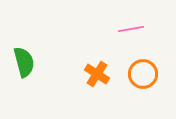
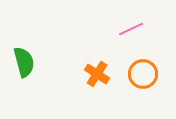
pink line: rotated 15 degrees counterclockwise
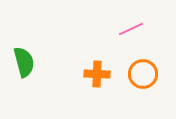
orange cross: rotated 30 degrees counterclockwise
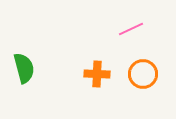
green semicircle: moved 6 px down
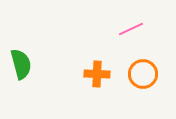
green semicircle: moved 3 px left, 4 px up
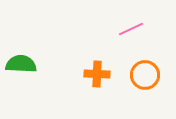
green semicircle: rotated 72 degrees counterclockwise
orange circle: moved 2 px right, 1 px down
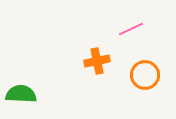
green semicircle: moved 30 px down
orange cross: moved 13 px up; rotated 15 degrees counterclockwise
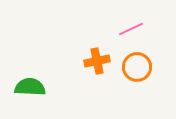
orange circle: moved 8 px left, 8 px up
green semicircle: moved 9 px right, 7 px up
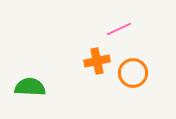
pink line: moved 12 px left
orange circle: moved 4 px left, 6 px down
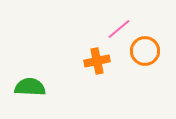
pink line: rotated 15 degrees counterclockwise
orange circle: moved 12 px right, 22 px up
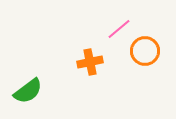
orange cross: moved 7 px left, 1 px down
green semicircle: moved 2 px left, 4 px down; rotated 140 degrees clockwise
